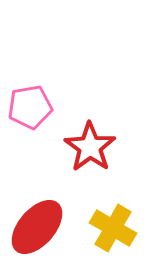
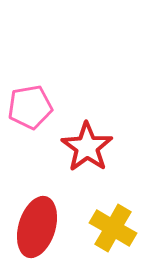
red star: moved 3 px left
red ellipse: rotated 24 degrees counterclockwise
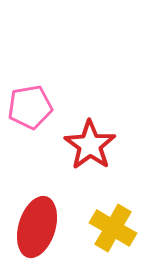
red star: moved 3 px right, 2 px up
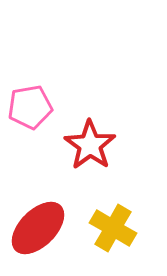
red ellipse: moved 1 px right, 1 px down; rotated 28 degrees clockwise
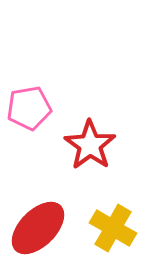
pink pentagon: moved 1 px left, 1 px down
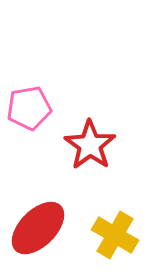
yellow cross: moved 2 px right, 7 px down
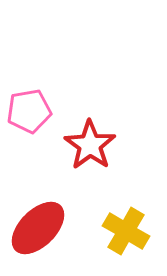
pink pentagon: moved 3 px down
yellow cross: moved 11 px right, 4 px up
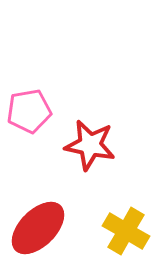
red star: rotated 24 degrees counterclockwise
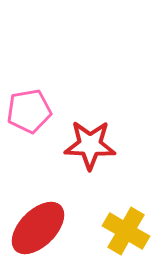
red star: rotated 9 degrees counterclockwise
